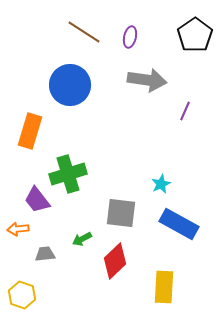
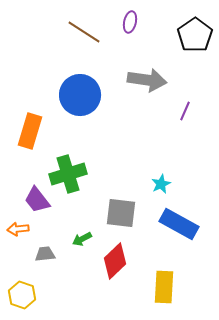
purple ellipse: moved 15 px up
blue circle: moved 10 px right, 10 px down
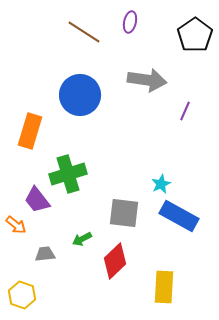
gray square: moved 3 px right
blue rectangle: moved 8 px up
orange arrow: moved 2 px left, 4 px up; rotated 135 degrees counterclockwise
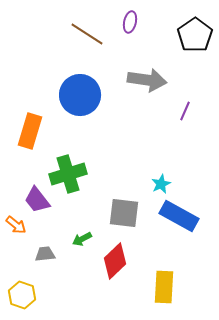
brown line: moved 3 px right, 2 px down
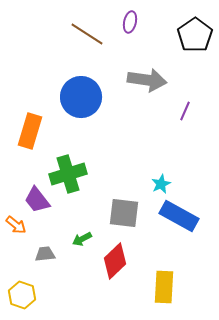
blue circle: moved 1 px right, 2 px down
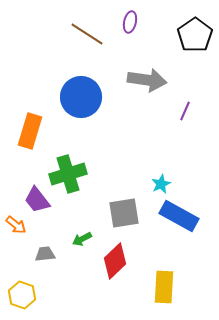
gray square: rotated 16 degrees counterclockwise
